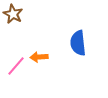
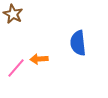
orange arrow: moved 2 px down
pink line: moved 2 px down
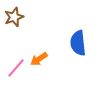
brown star: moved 1 px right, 3 px down; rotated 24 degrees clockwise
orange arrow: rotated 30 degrees counterclockwise
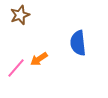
brown star: moved 6 px right, 2 px up
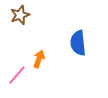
orange arrow: rotated 144 degrees clockwise
pink line: moved 1 px right, 7 px down
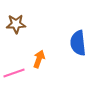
brown star: moved 4 px left, 9 px down; rotated 18 degrees clockwise
pink line: moved 3 px left, 2 px up; rotated 30 degrees clockwise
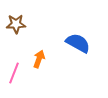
blue semicircle: rotated 125 degrees clockwise
pink line: rotated 50 degrees counterclockwise
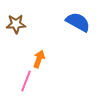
blue semicircle: moved 21 px up
pink line: moved 12 px right, 8 px down
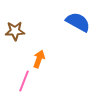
brown star: moved 1 px left, 7 px down
pink line: moved 2 px left
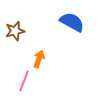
blue semicircle: moved 6 px left
brown star: rotated 12 degrees counterclockwise
